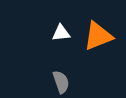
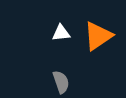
orange triangle: rotated 12 degrees counterclockwise
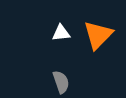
orange triangle: moved 1 px up; rotated 12 degrees counterclockwise
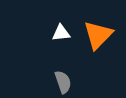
gray semicircle: moved 2 px right
